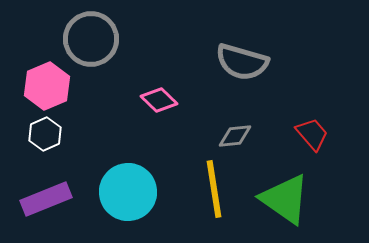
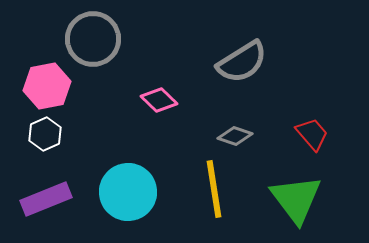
gray circle: moved 2 px right
gray semicircle: rotated 48 degrees counterclockwise
pink hexagon: rotated 12 degrees clockwise
gray diamond: rotated 24 degrees clockwise
green triangle: moved 11 px right; rotated 18 degrees clockwise
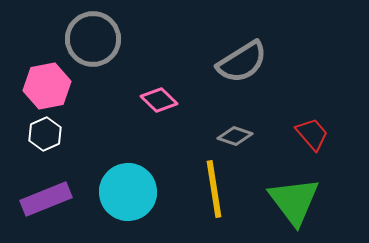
green triangle: moved 2 px left, 2 px down
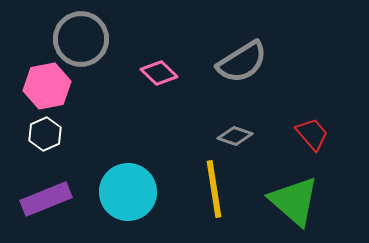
gray circle: moved 12 px left
pink diamond: moved 27 px up
green triangle: rotated 12 degrees counterclockwise
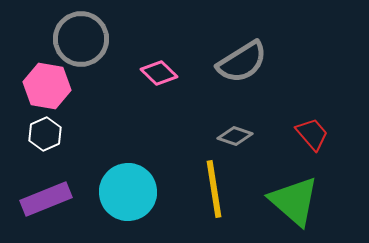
pink hexagon: rotated 21 degrees clockwise
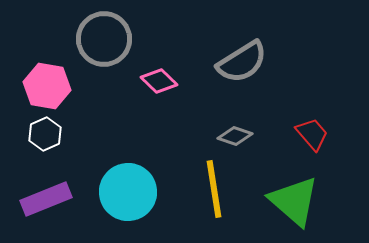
gray circle: moved 23 px right
pink diamond: moved 8 px down
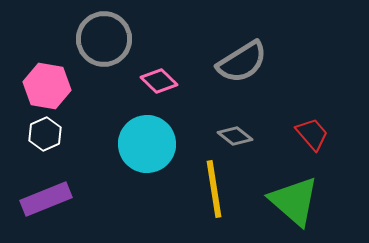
gray diamond: rotated 20 degrees clockwise
cyan circle: moved 19 px right, 48 px up
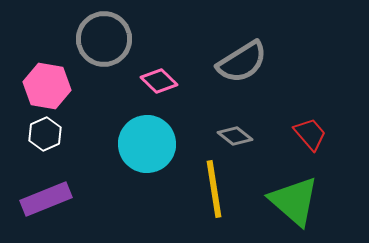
red trapezoid: moved 2 px left
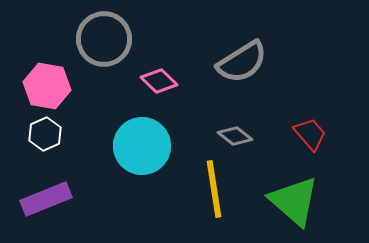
cyan circle: moved 5 px left, 2 px down
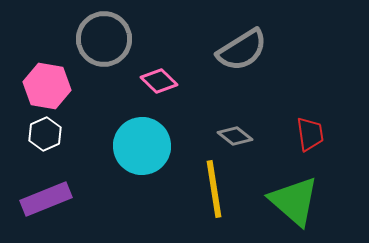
gray semicircle: moved 12 px up
red trapezoid: rotated 33 degrees clockwise
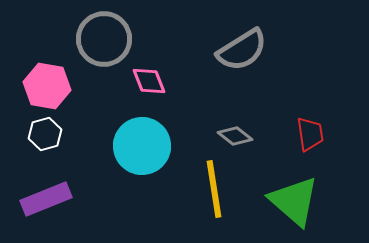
pink diamond: moved 10 px left; rotated 24 degrees clockwise
white hexagon: rotated 8 degrees clockwise
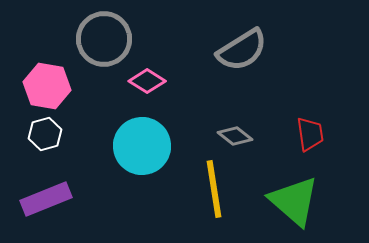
pink diamond: moved 2 px left; rotated 36 degrees counterclockwise
